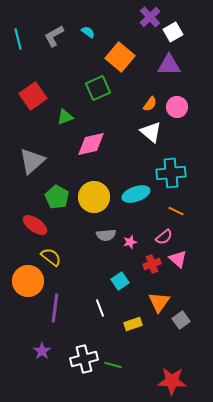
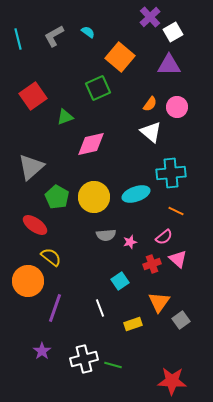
gray triangle: moved 1 px left, 6 px down
purple line: rotated 12 degrees clockwise
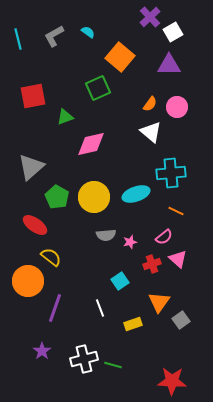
red square: rotated 24 degrees clockwise
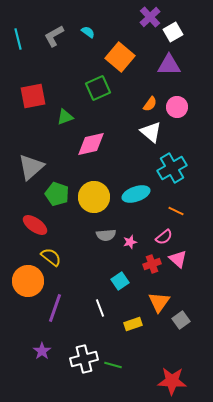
cyan cross: moved 1 px right, 5 px up; rotated 24 degrees counterclockwise
green pentagon: moved 3 px up; rotated 10 degrees counterclockwise
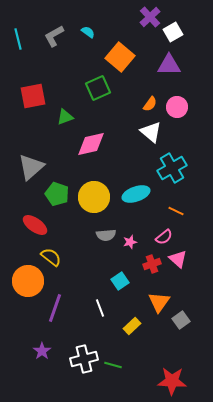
yellow rectangle: moved 1 px left, 2 px down; rotated 24 degrees counterclockwise
